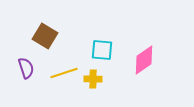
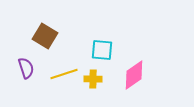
pink diamond: moved 10 px left, 15 px down
yellow line: moved 1 px down
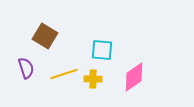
pink diamond: moved 2 px down
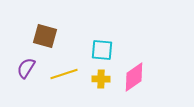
brown square: rotated 15 degrees counterclockwise
purple semicircle: rotated 130 degrees counterclockwise
yellow cross: moved 8 px right
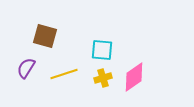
yellow cross: moved 2 px right, 1 px up; rotated 18 degrees counterclockwise
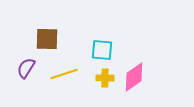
brown square: moved 2 px right, 3 px down; rotated 15 degrees counterclockwise
yellow cross: moved 2 px right; rotated 18 degrees clockwise
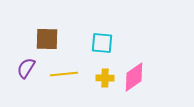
cyan square: moved 7 px up
yellow line: rotated 12 degrees clockwise
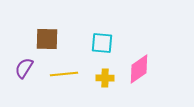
purple semicircle: moved 2 px left
pink diamond: moved 5 px right, 8 px up
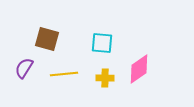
brown square: rotated 15 degrees clockwise
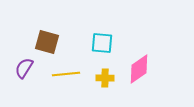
brown square: moved 3 px down
yellow line: moved 2 px right
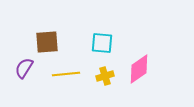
brown square: rotated 20 degrees counterclockwise
yellow cross: moved 2 px up; rotated 18 degrees counterclockwise
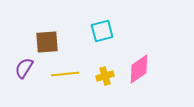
cyan square: moved 12 px up; rotated 20 degrees counterclockwise
yellow line: moved 1 px left
